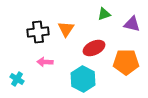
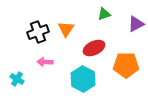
purple triangle: moved 4 px right; rotated 42 degrees counterclockwise
black cross: rotated 15 degrees counterclockwise
orange pentagon: moved 3 px down
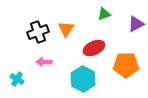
pink arrow: moved 1 px left
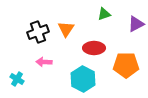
red ellipse: rotated 25 degrees clockwise
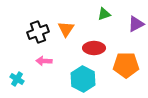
pink arrow: moved 1 px up
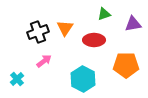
purple triangle: moved 3 px left; rotated 18 degrees clockwise
orange triangle: moved 1 px left, 1 px up
red ellipse: moved 8 px up
pink arrow: rotated 140 degrees clockwise
cyan cross: rotated 16 degrees clockwise
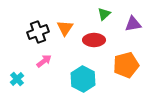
green triangle: rotated 24 degrees counterclockwise
orange pentagon: rotated 15 degrees counterclockwise
